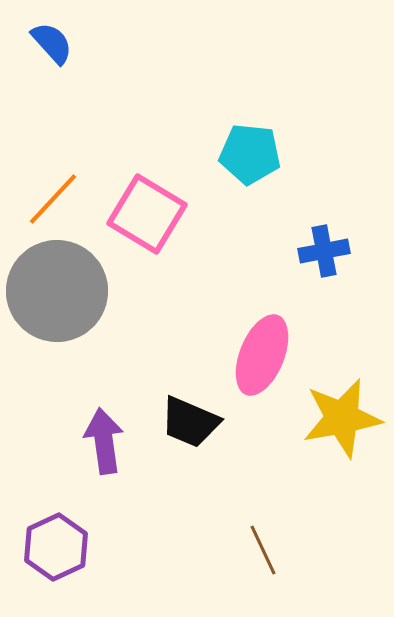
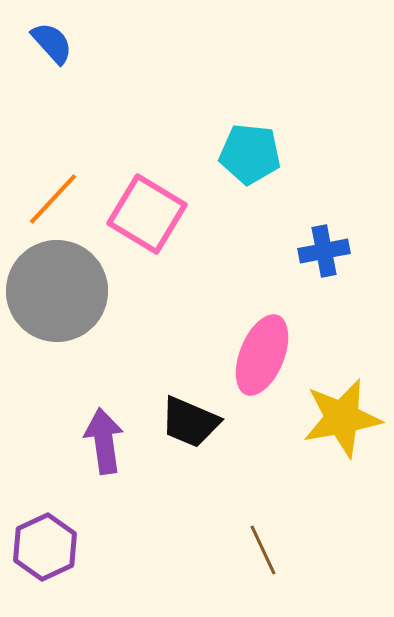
purple hexagon: moved 11 px left
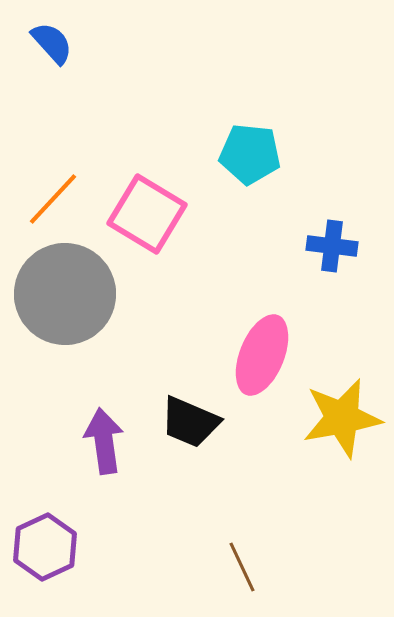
blue cross: moved 8 px right, 5 px up; rotated 18 degrees clockwise
gray circle: moved 8 px right, 3 px down
brown line: moved 21 px left, 17 px down
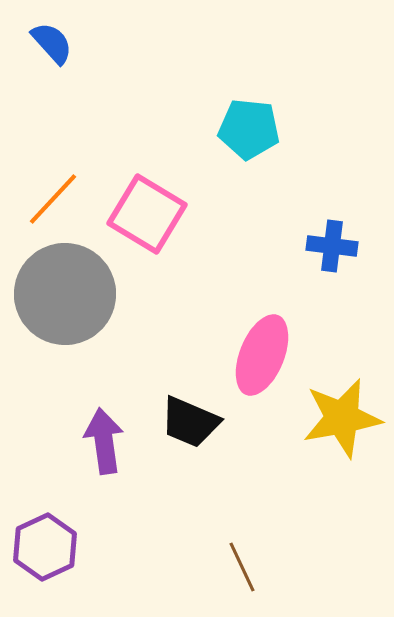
cyan pentagon: moved 1 px left, 25 px up
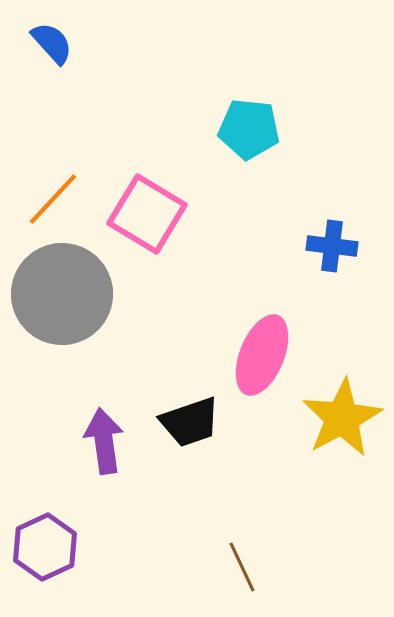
gray circle: moved 3 px left
yellow star: rotated 18 degrees counterclockwise
black trapezoid: rotated 42 degrees counterclockwise
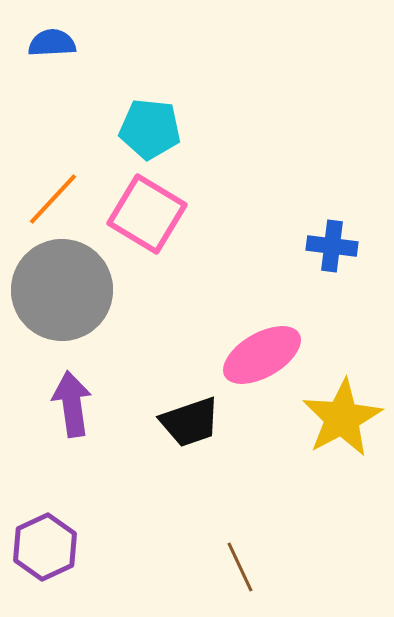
blue semicircle: rotated 51 degrees counterclockwise
cyan pentagon: moved 99 px left
gray circle: moved 4 px up
pink ellipse: rotated 38 degrees clockwise
purple arrow: moved 32 px left, 37 px up
brown line: moved 2 px left
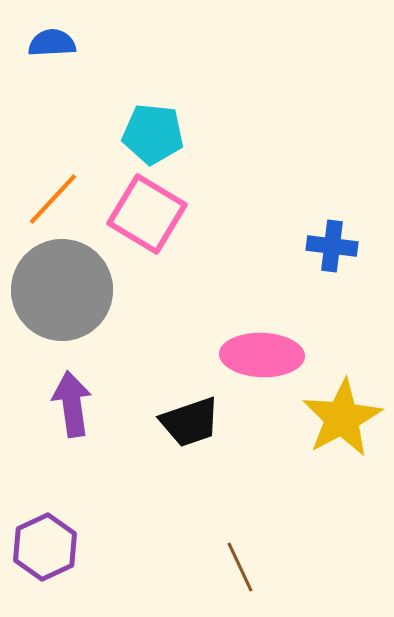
cyan pentagon: moved 3 px right, 5 px down
pink ellipse: rotated 32 degrees clockwise
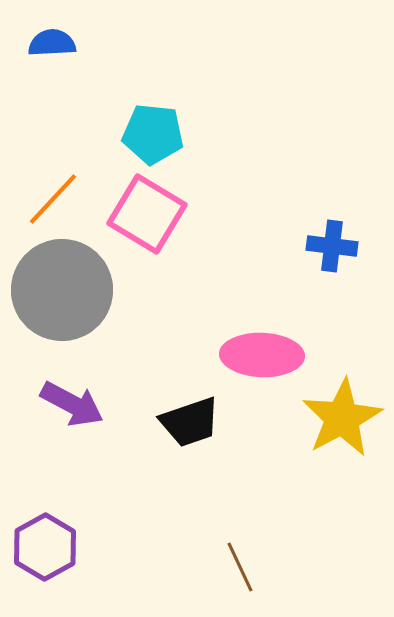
purple arrow: rotated 126 degrees clockwise
purple hexagon: rotated 4 degrees counterclockwise
